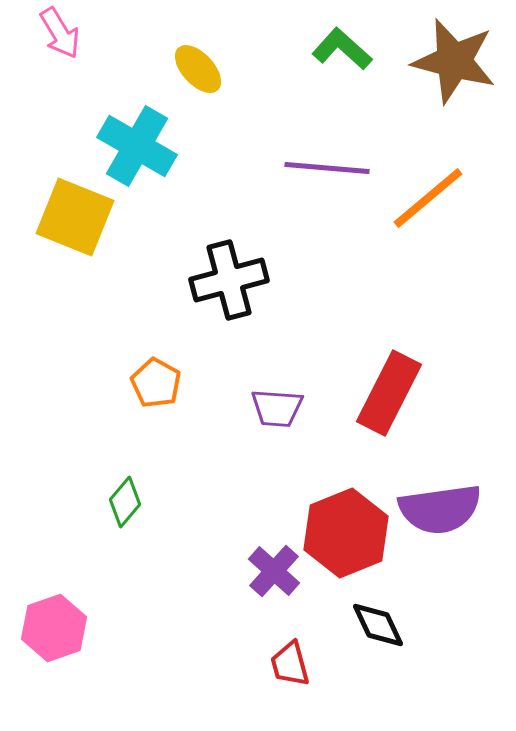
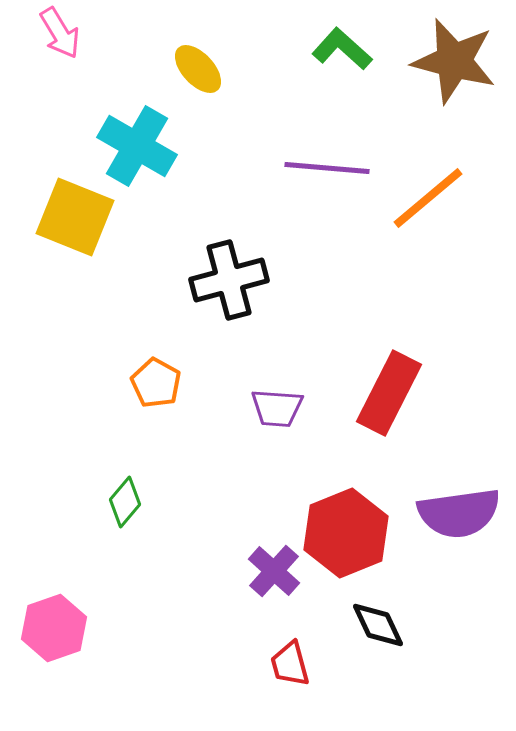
purple semicircle: moved 19 px right, 4 px down
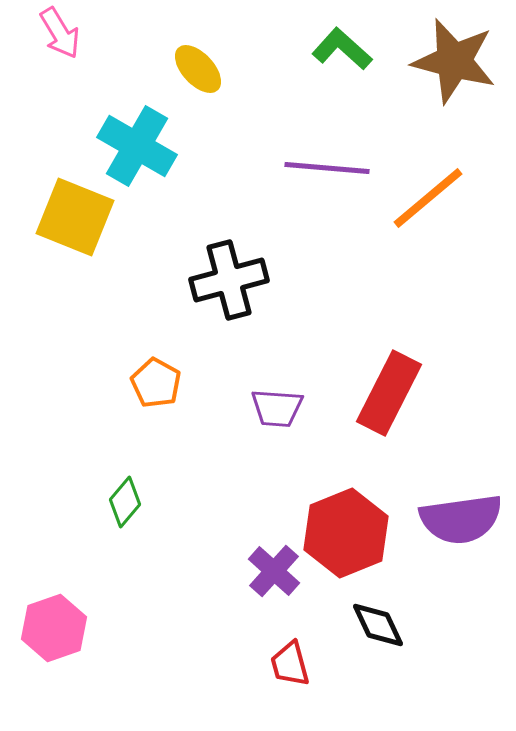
purple semicircle: moved 2 px right, 6 px down
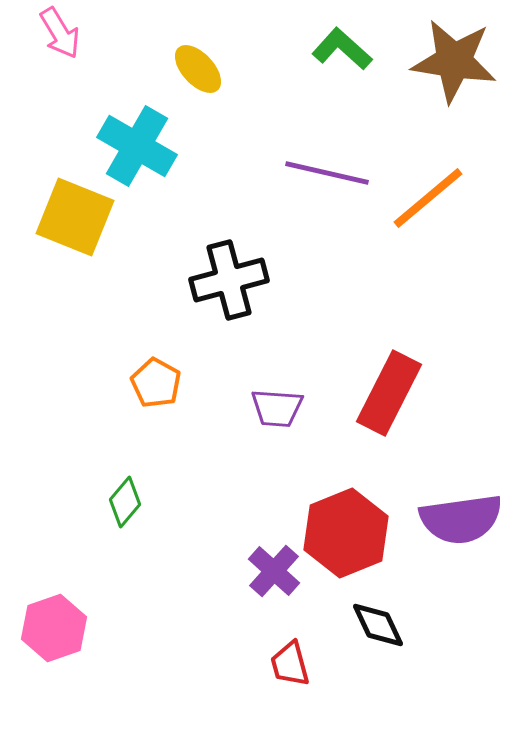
brown star: rotated 6 degrees counterclockwise
purple line: moved 5 px down; rotated 8 degrees clockwise
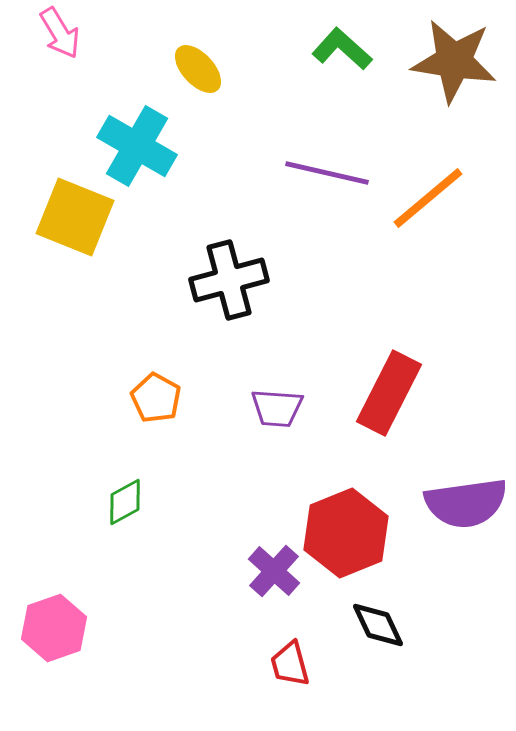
orange pentagon: moved 15 px down
green diamond: rotated 21 degrees clockwise
purple semicircle: moved 5 px right, 16 px up
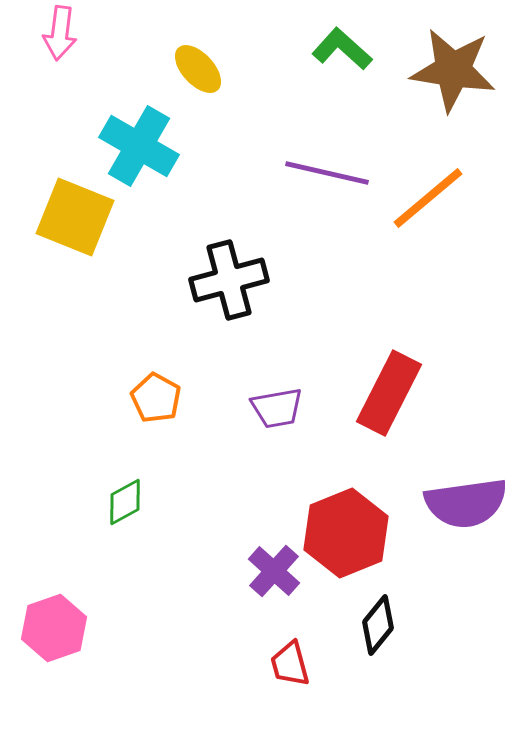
pink arrow: rotated 38 degrees clockwise
brown star: moved 1 px left, 9 px down
cyan cross: moved 2 px right
purple trapezoid: rotated 14 degrees counterclockwise
black diamond: rotated 64 degrees clockwise
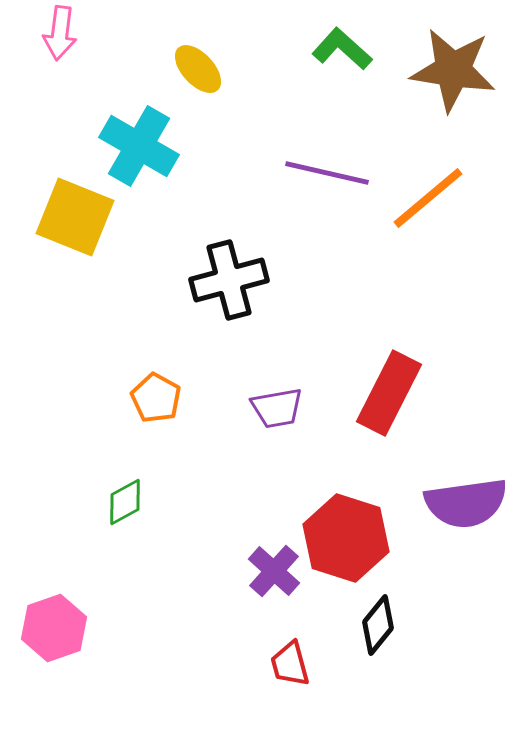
red hexagon: moved 5 px down; rotated 20 degrees counterclockwise
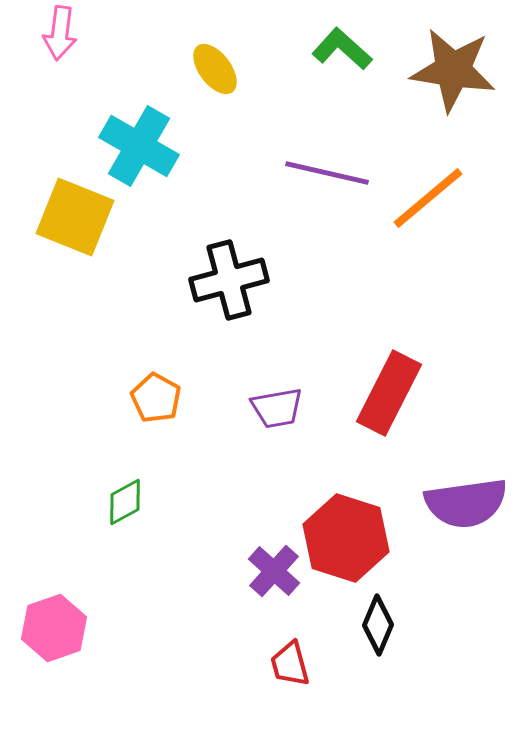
yellow ellipse: moved 17 px right; rotated 6 degrees clockwise
black diamond: rotated 16 degrees counterclockwise
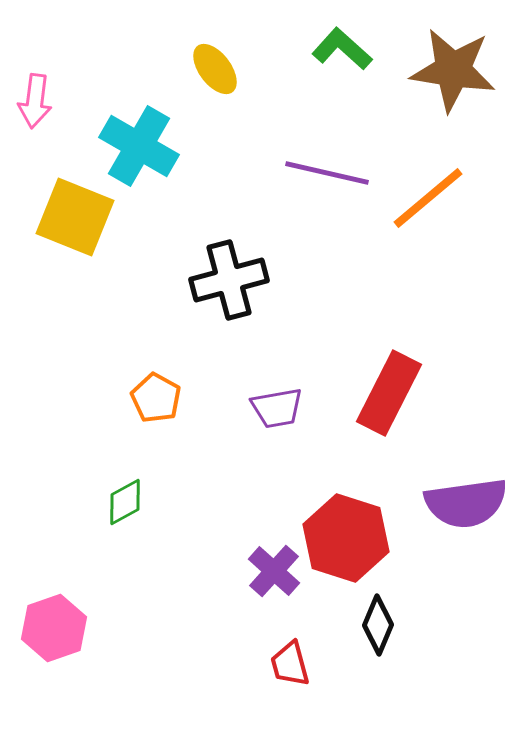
pink arrow: moved 25 px left, 68 px down
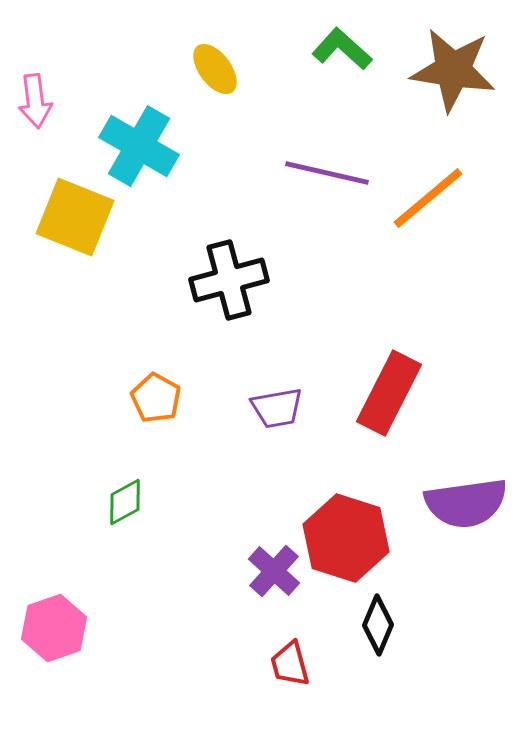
pink arrow: rotated 14 degrees counterclockwise
